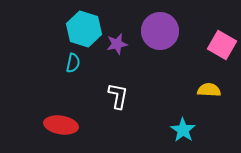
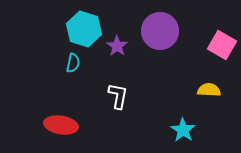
purple star: moved 2 px down; rotated 25 degrees counterclockwise
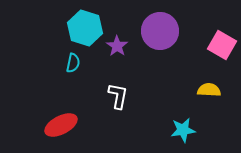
cyan hexagon: moved 1 px right, 1 px up
red ellipse: rotated 36 degrees counterclockwise
cyan star: rotated 30 degrees clockwise
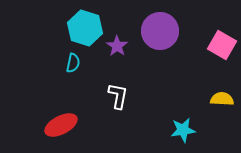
yellow semicircle: moved 13 px right, 9 px down
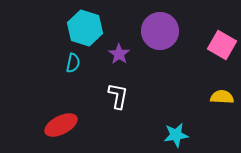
purple star: moved 2 px right, 8 px down
yellow semicircle: moved 2 px up
cyan star: moved 7 px left, 5 px down
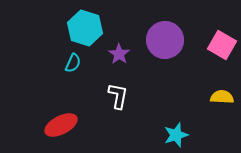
purple circle: moved 5 px right, 9 px down
cyan semicircle: rotated 12 degrees clockwise
cyan star: rotated 10 degrees counterclockwise
